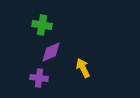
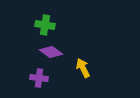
green cross: moved 3 px right
purple diamond: rotated 60 degrees clockwise
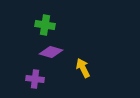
purple diamond: rotated 20 degrees counterclockwise
purple cross: moved 4 px left, 1 px down
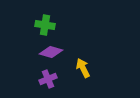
purple cross: moved 13 px right; rotated 30 degrees counterclockwise
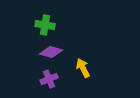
purple cross: moved 1 px right
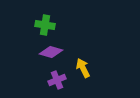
purple cross: moved 8 px right, 1 px down
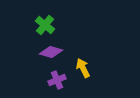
green cross: rotated 30 degrees clockwise
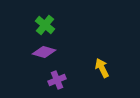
purple diamond: moved 7 px left
yellow arrow: moved 19 px right
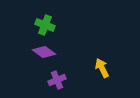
green cross: rotated 18 degrees counterclockwise
purple diamond: rotated 20 degrees clockwise
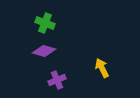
green cross: moved 2 px up
purple diamond: moved 1 px up; rotated 20 degrees counterclockwise
